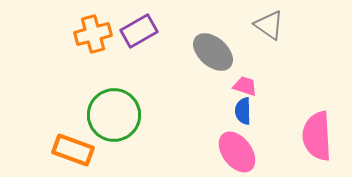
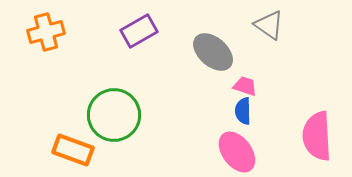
orange cross: moved 47 px left, 2 px up
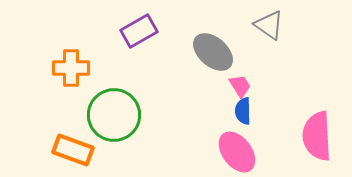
orange cross: moved 25 px right, 36 px down; rotated 15 degrees clockwise
pink trapezoid: moved 5 px left; rotated 40 degrees clockwise
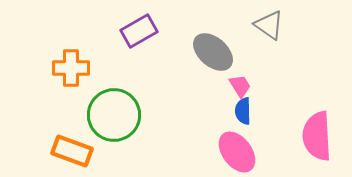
orange rectangle: moved 1 px left, 1 px down
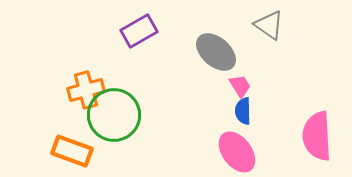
gray ellipse: moved 3 px right
orange cross: moved 15 px right, 22 px down; rotated 15 degrees counterclockwise
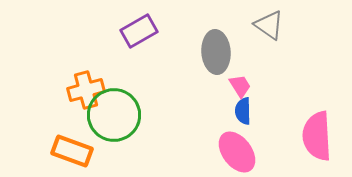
gray ellipse: rotated 45 degrees clockwise
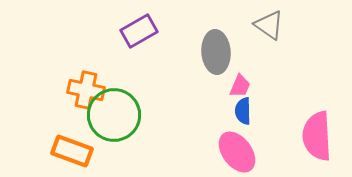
pink trapezoid: rotated 55 degrees clockwise
orange cross: rotated 27 degrees clockwise
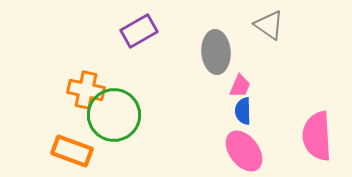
pink ellipse: moved 7 px right, 1 px up
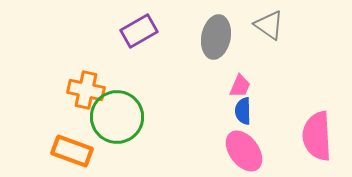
gray ellipse: moved 15 px up; rotated 15 degrees clockwise
green circle: moved 3 px right, 2 px down
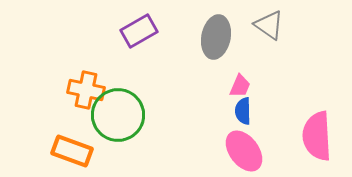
green circle: moved 1 px right, 2 px up
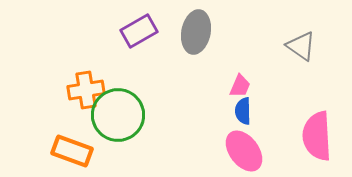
gray triangle: moved 32 px right, 21 px down
gray ellipse: moved 20 px left, 5 px up
orange cross: rotated 21 degrees counterclockwise
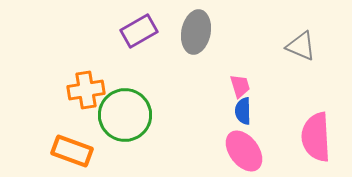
gray triangle: rotated 12 degrees counterclockwise
pink trapezoid: rotated 40 degrees counterclockwise
green circle: moved 7 px right
pink semicircle: moved 1 px left, 1 px down
